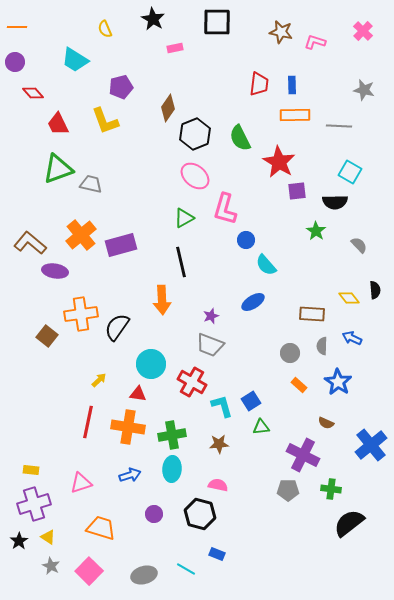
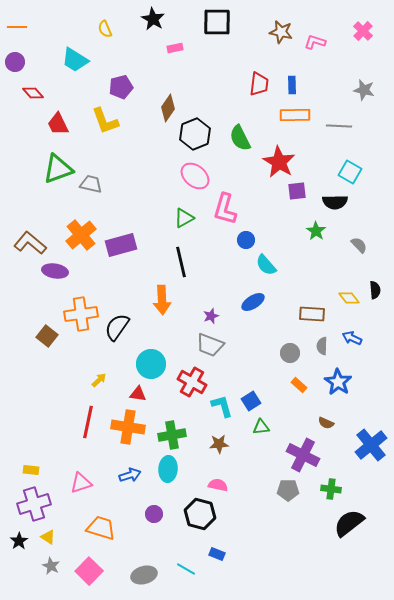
cyan ellipse at (172, 469): moved 4 px left
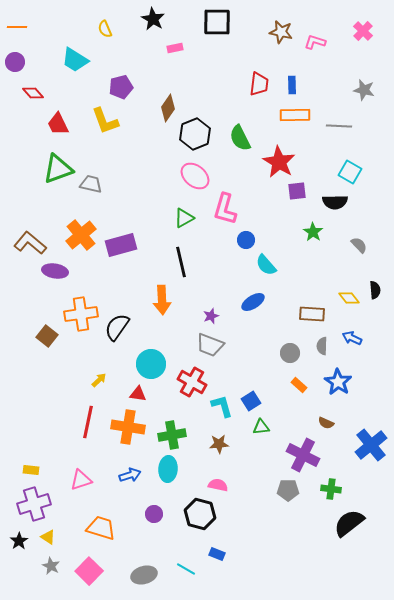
green star at (316, 231): moved 3 px left, 1 px down
pink triangle at (81, 483): moved 3 px up
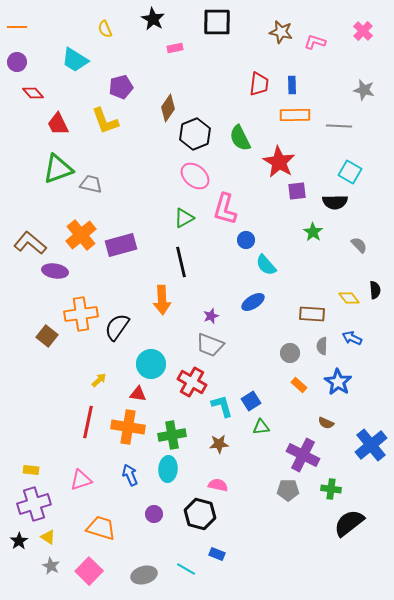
purple circle at (15, 62): moved 2 px right
blue arrow at (130, 475): rotated 95 degrees counterclockwise
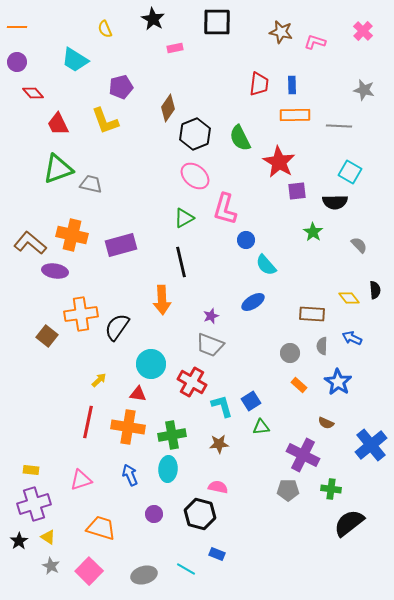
orange cross at (81, 235): moved 9 px left; rotated 36 degrees counterclockwise
pink semicircle at (218, 485): moved 2 px down
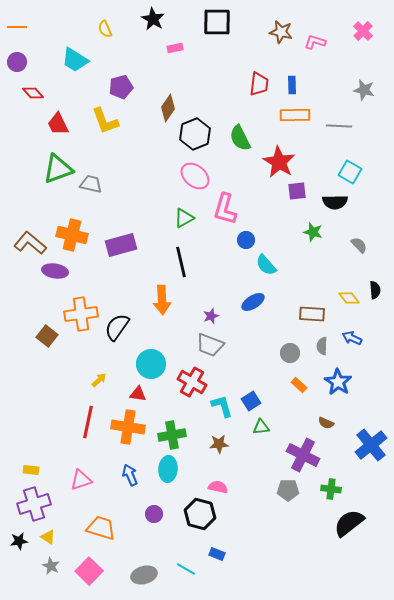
green star at (313, 232): rotated 18 degrees counterclockwise
black star at (19, 541): rotated 24 degrees clockwise
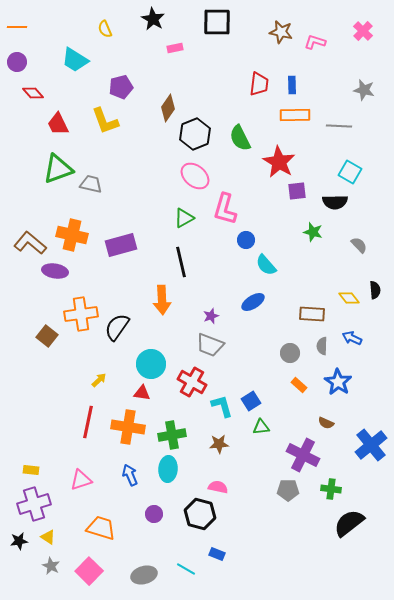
red triangle at (138, 394): moved 4 px right, 1 px up
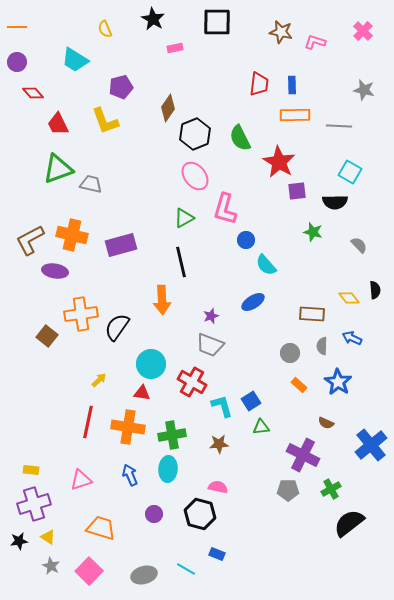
pink ellipse at (195, 176): rotated 12 degrees clockwise
brown L-shape at (30, 243): moved 3 px up; rotated 68 degrees counterclockwise
green cross at (331, 489): rotated 36 degrees counterclockwise
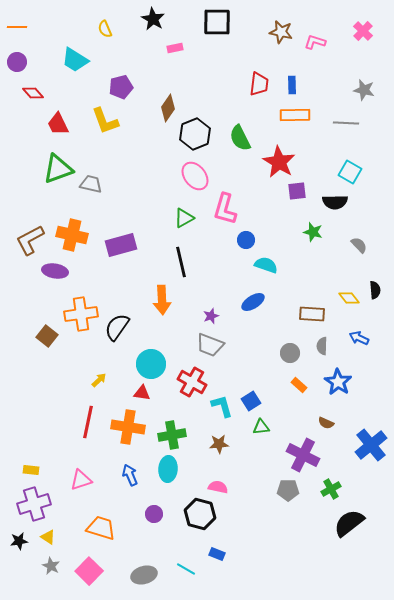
gray line at (339, 126): moved 7 px right, 3 px up
cyan semicircle at (266, 265): rotated 150 degrees clockwise
blue arrow at (352, 338): moved 7 px right
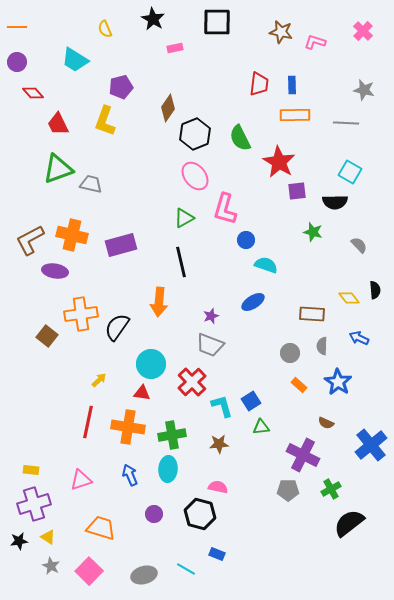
yellow L-shape at (105, 121): rotated 40 degrees clockwise
orange arrow at (162, 300): moved 3 px left, 2 px down; rotated 8 degrees clockwise
red cross at (192, 382): rotated 16 degrees clockwise
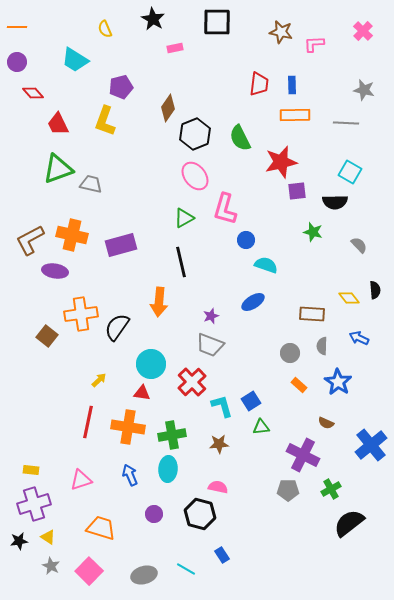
pink L-shape at (315, 42): moved 1 px left, 2 px down; rotated 20 degrees counterclockwise
red star at (279, 162): moved 2 px right; rotated 28 degrees clockwise
blue rectangle at (217, 554): moved 5 px right, 1 px down; rotated 35 degrees clockwise
